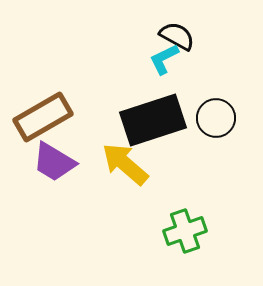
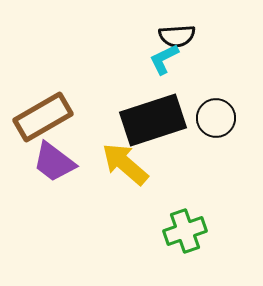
black semicircle: rotated 147 degrees clockwise
purple trapezoid: rotated 6 degrees clockwise
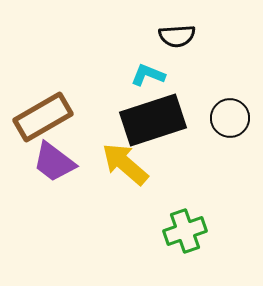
cyan L-shape: moved 16 px left, 16 px down; rotated 48 degrees clockwise
black circle: moved 14 px right
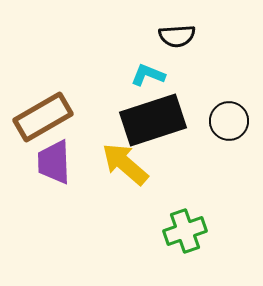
black circle: moved 1 px left, 3 px down
purple trapezoid: rotated 51 degrees clockwise
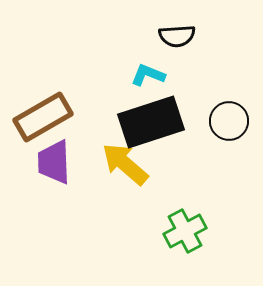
black rectangle: moved 2 px left, 2 px down
green cross: rotated 9 degrees counterclockwise
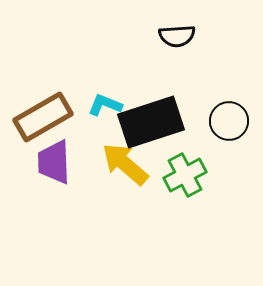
cyan L-shape: moved 43 px left, 30 px down
green cross: moved 56 px up
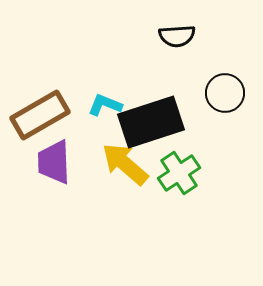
brown rectangle: moved 3 px left, 2 px up
black circle: moved 4 px left, 28 px up
green cross: moved 6 px left, 2 px up; rotated 6 degrees counterclockwise
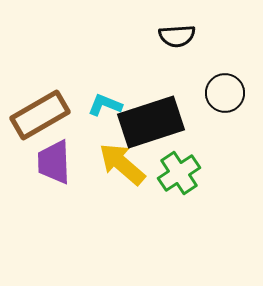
yellow arrow: moved 3 px left
